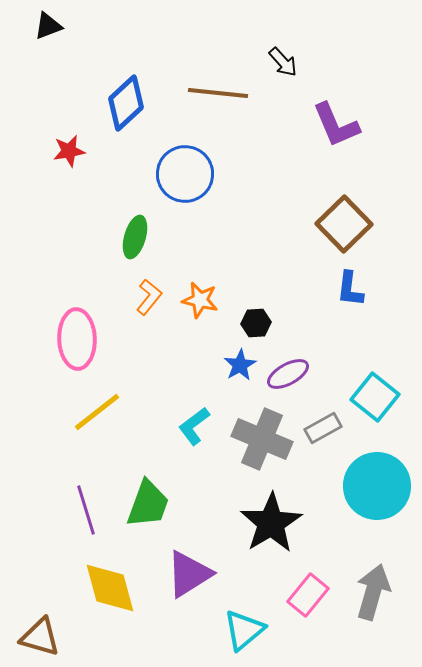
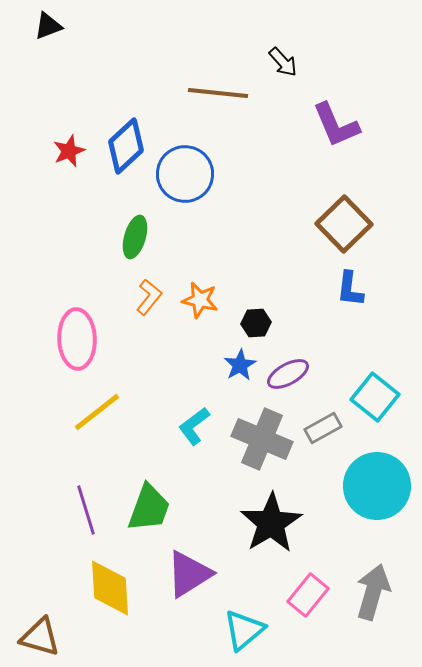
blue diamond: moved 43 px down
red star: rotated 12 degrees counterclockwise
green trapezoid: moved 1 px right, 4 px down
yellow diamond: rotated 12 degrees clockwise
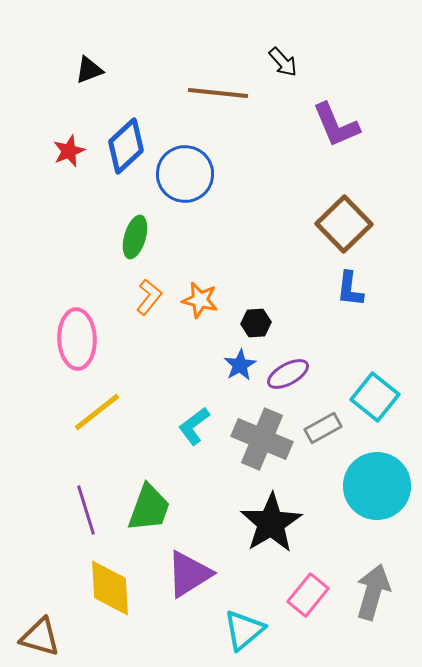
black triangle: moved 41 px right, 44 px down
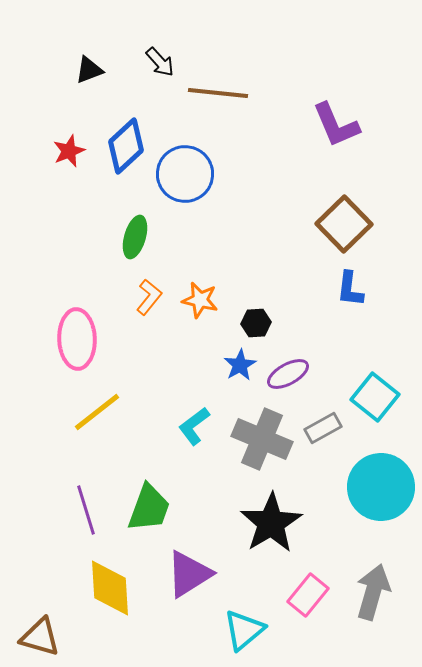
black arrow: moved 123 px left
cyan circle: moved 4 px right, 1 px down
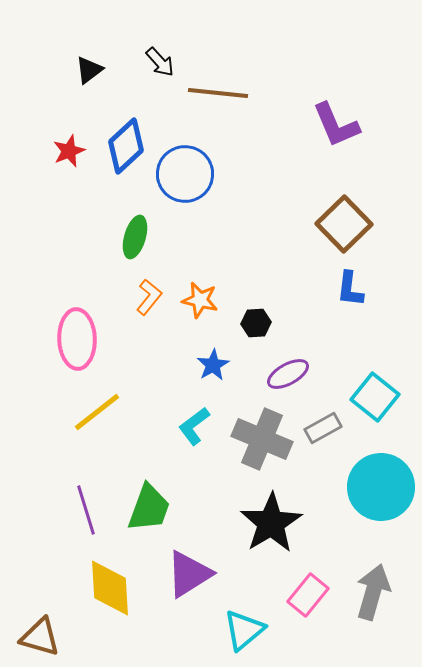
black triangle: rotated 16 degrees counterclockwise
blue star: moved 27 px left
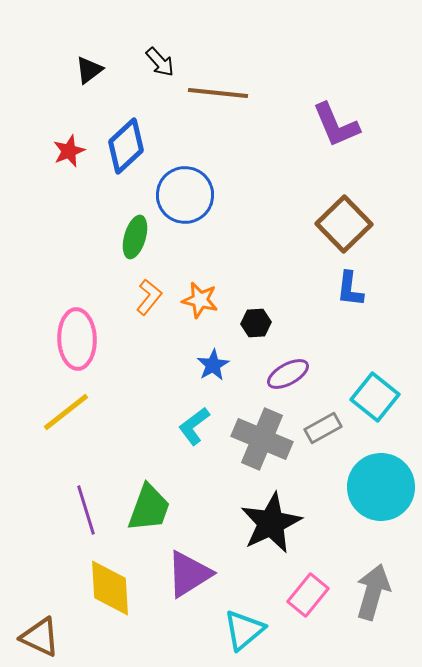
blue circle: moved 21 px down
yellow line: moved 31 px left
black star: rotated 6 degrees clockwise
brown triangle: rotated 9 degrees clockwise
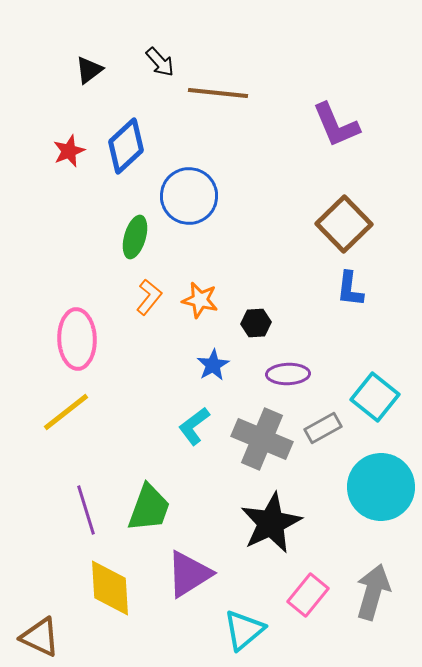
blue circle: moved 4 px right, 1 px down
purple ellipse: rotated 27 degrees clockwise
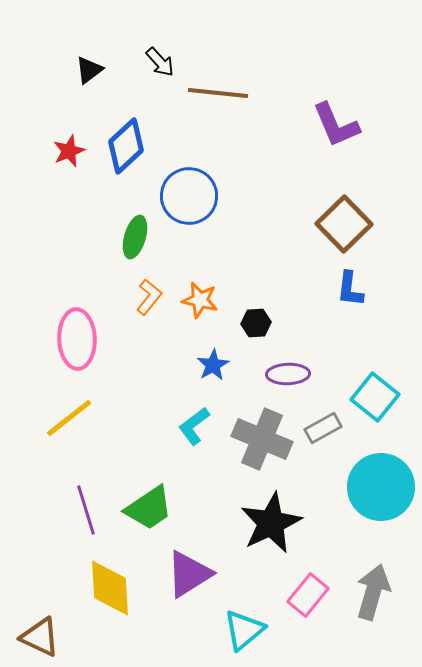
yellow line: moved 3 px right, 6 px down
green trapezoid: rotated 36 degrees clockwise
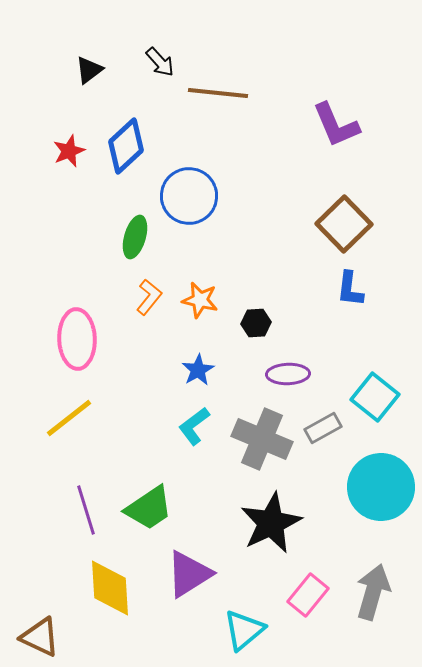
blue star: moved 15 px left, 5 px down
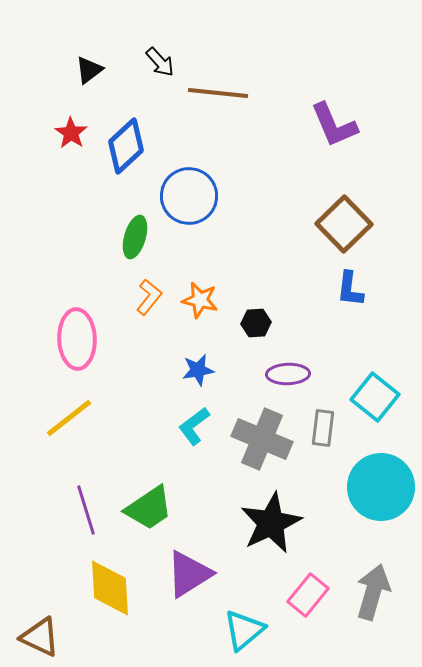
purple L-shape: moved 2 px left
red star: moved 2 px right, 18 px up; rotated 16 degrees counterclockwise
blue star: rotated 20 degrees clockwise
gray rectangle: rotated 54 degrees counterclockwise
